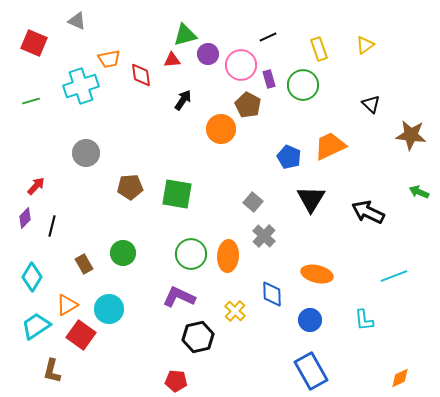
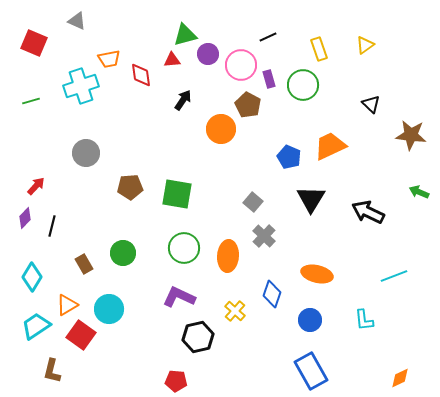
green circle at (191, 254): moved 7 px left, 6 px up
blue diamond at (272, 294): rotated 20 degrees clockwise
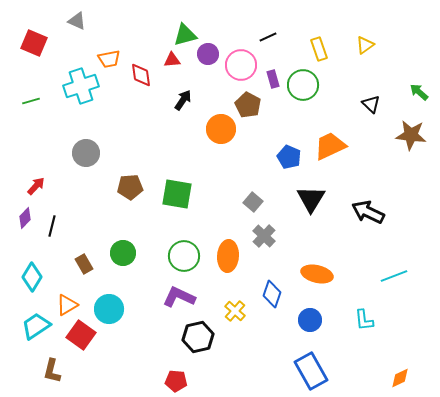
purple rectangle at (269, 79): moved 4 px right
green arrow at (419, 192): moved 100 px up; rotated 18 degrees clockwise
green circle at (184, 248): moved 8 px down
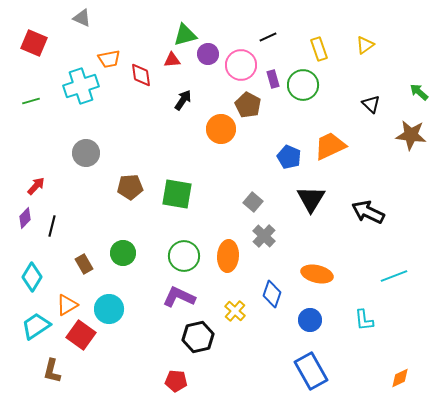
gray triangle at (77, 21): moved 5 px right, 3 px up
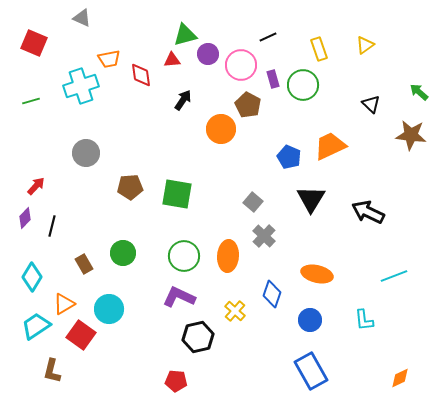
orange triangle at (67, 305): moved 3 px left, 1 px up
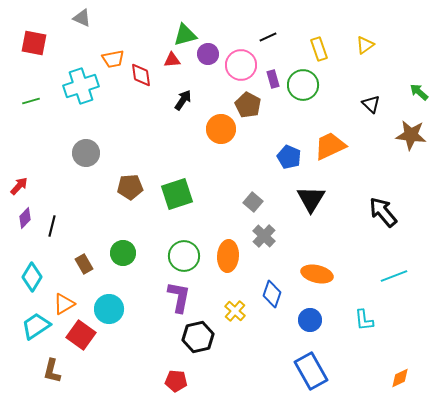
red square at (34, 43): rotated 12 degrees counterclockwise
orange trapezoid at (109, 59): moved 4 px right
red arrow at (36, 186): moved 17 px left
green square at (177, 194): rotated 28 degrees counterclockwise
black arrow at (368, 212): moved 15 px right; rotated 24 degrees clockwise
purple L-shape at (179, 297): rotated 76 degrees clockwise
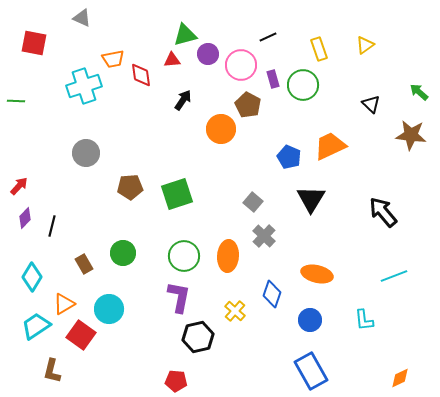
cyan cross at (81, 86): moved 3 px right
green line at (31, 101): moved 15 px left; rotated 18 degrees clockwise
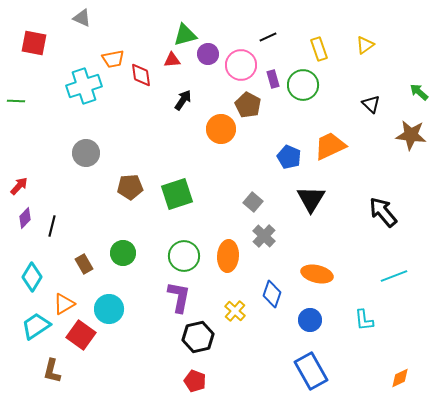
red pentagon at (176, 381): moved 19 px right; rotated 15 degrees clockwise
